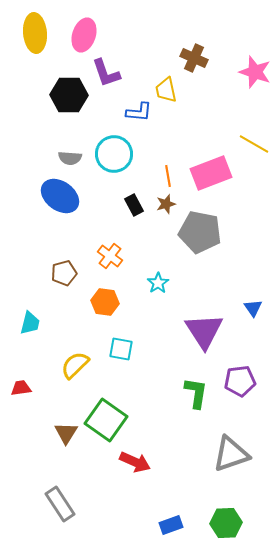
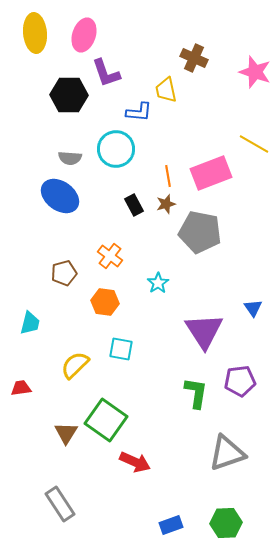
cyan circle: moved 2 px right, 5 px up
gray triangle: moved 4 px left, 1 px up
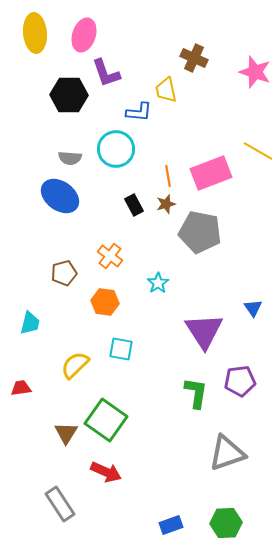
yellow line: moved 4 px right, 7 px down
red arrow: moved 29 px left, 10 px down
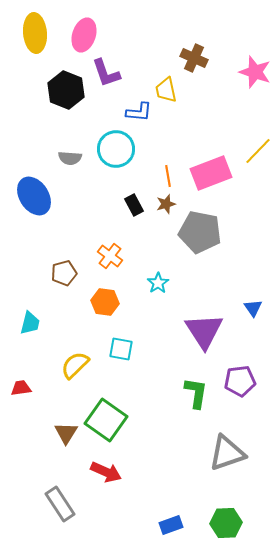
black hexagon: moved 3 px left, 5 px up; rotated 21 degrees clockwise
yellow line: rotated 76 degrees counterclockwise
blue ellipse: moved 26 px left; rotated 21 degrees clockwise
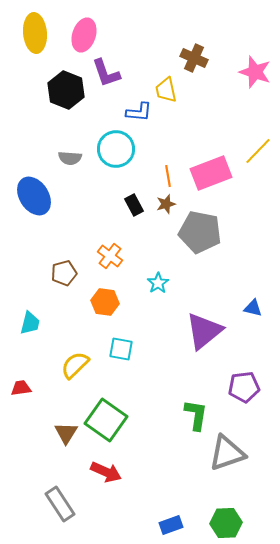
blue triangle: rotated 42 degrees counterclockwise
purple triangle: rotated 24 degrees clockwise
purple pentagon: moved 4 px right, 6 px down
green L-shape: moved 22 px down
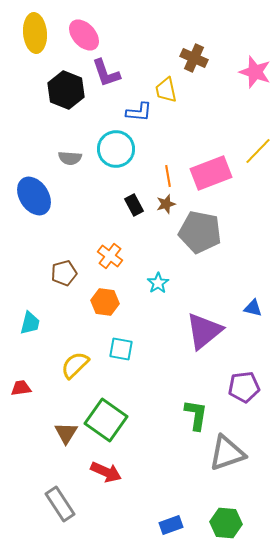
pink ellipse: rotated 60 degrees counterclockwise
green hexagon: rotated 8 degrees clockwise
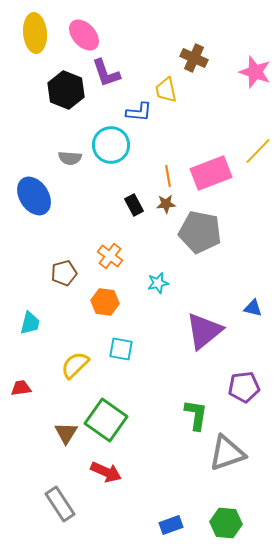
cyan circle: moved 5 px left, 4 px up
brown star: rotated 12 degrees clockwise
cyan star: rotated 20 degrees clockwise
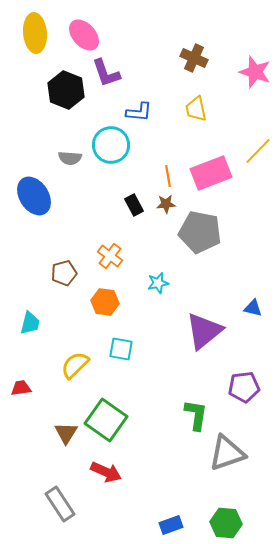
yellow trapezoid: moved 30 px right, 19 px down
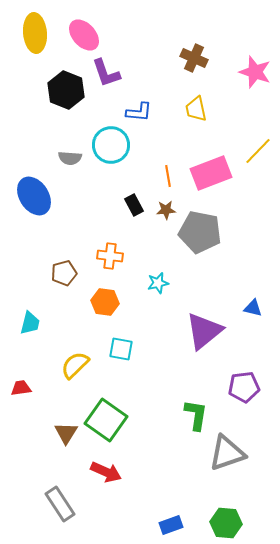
brown star: moved 6 px down
orange cross: rotated 30 degrees counterclockwise
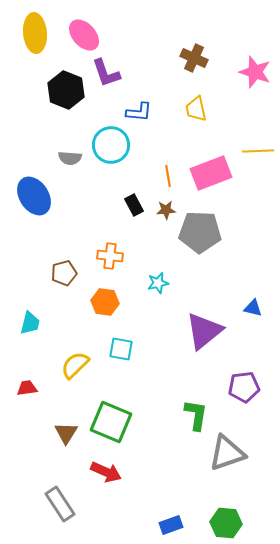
yellow line: rotated 44 degrees clockwise
gray pentagon: rotated 9 degrees counterclockwise
red trapezoid: moved 6 px right
green square: moved 5 px right, 2 px down; rotated 12 degrees counterclockwise
